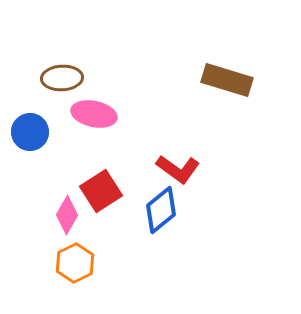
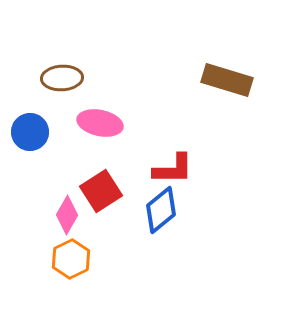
pink ellipse: moved 6 px right, 9 px down
red L-shape: moved 5 px left; rotated 36 degrees counterclockwise
orange hexagon: moved 4 px left, 4 px up
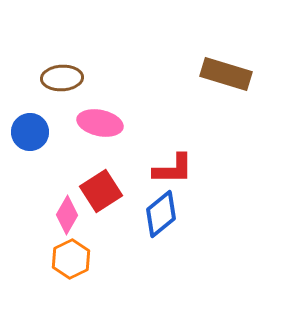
brown rectangle: moved 1 px left, 6 px up
blue diamond: moved 4 px down
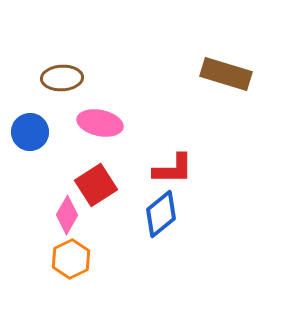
red square: moved 5 px left, 6 px up
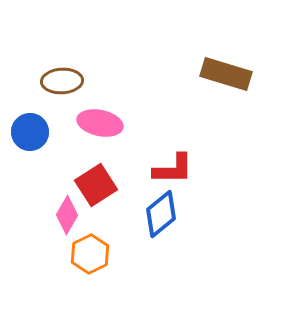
brown ellipse: moved 3 px down
orange hexagon: moved 19 px right, 5 px up
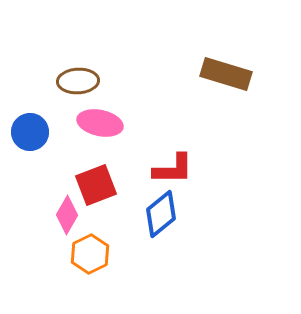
brown ellipse: moved 16 px right
red square: rotated 12 degrees clockwise
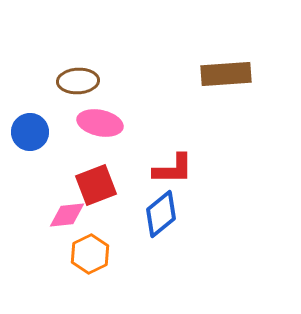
brown rectangle: rotated 21 degrees counterclockwise
pink diamond: rotated 54 degrees clockwise
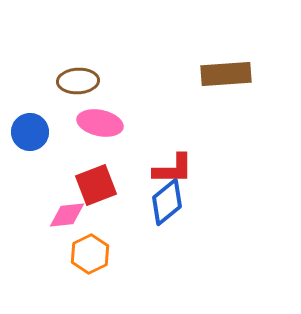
blue diamond: moved 6 px right, 12 px up
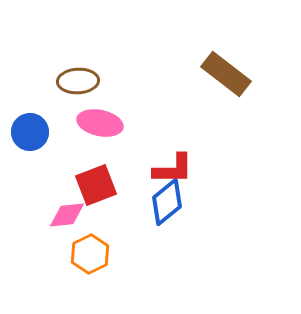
brown rectangle: rotated 42 degrees clockwise
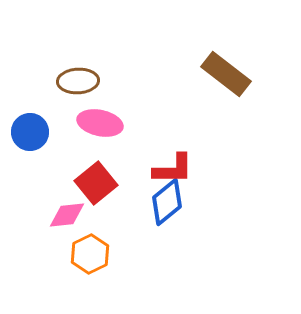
red square: moved 2 px up; rotated 18 degrees counterclockwise
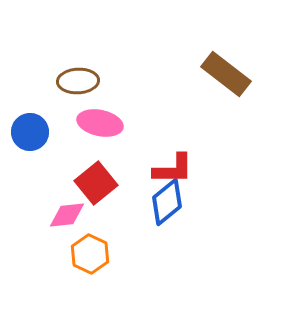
orange hexagon: rotated 9 degrees counterclockwise
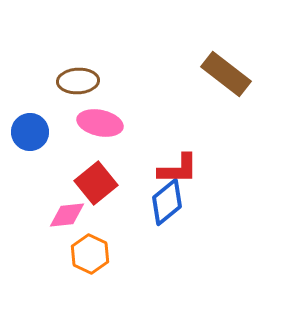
red L-shape: moved 5 px right
